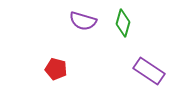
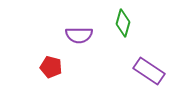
purple semicircle: moved 4 px left, 14 px down; rotated 16 degrees counterclockwise
red pentagon: moved 5 px left, 2 px up
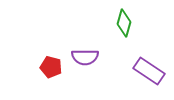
green diamond: moved 1 px right
purple semicircle: moved 6 px right, 22 px down
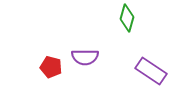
green diamond: moved 3 px right, 5 px up
purple rectangle: moved 2 px right
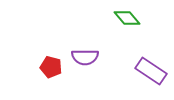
green diamond: rotated 56 degrees counterclockwise
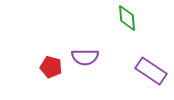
green diamond: rotated 36 degrees clockwise
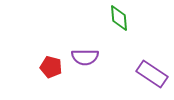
green diamond: moved 8 px left
purple rectangle: moved 1 px right, 3 px down
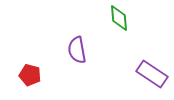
purple semicircle: moved 8 px left, 7 px up; rotated 80 degrees clockwise
red pentagon: moved 21 px left, 8 px down
